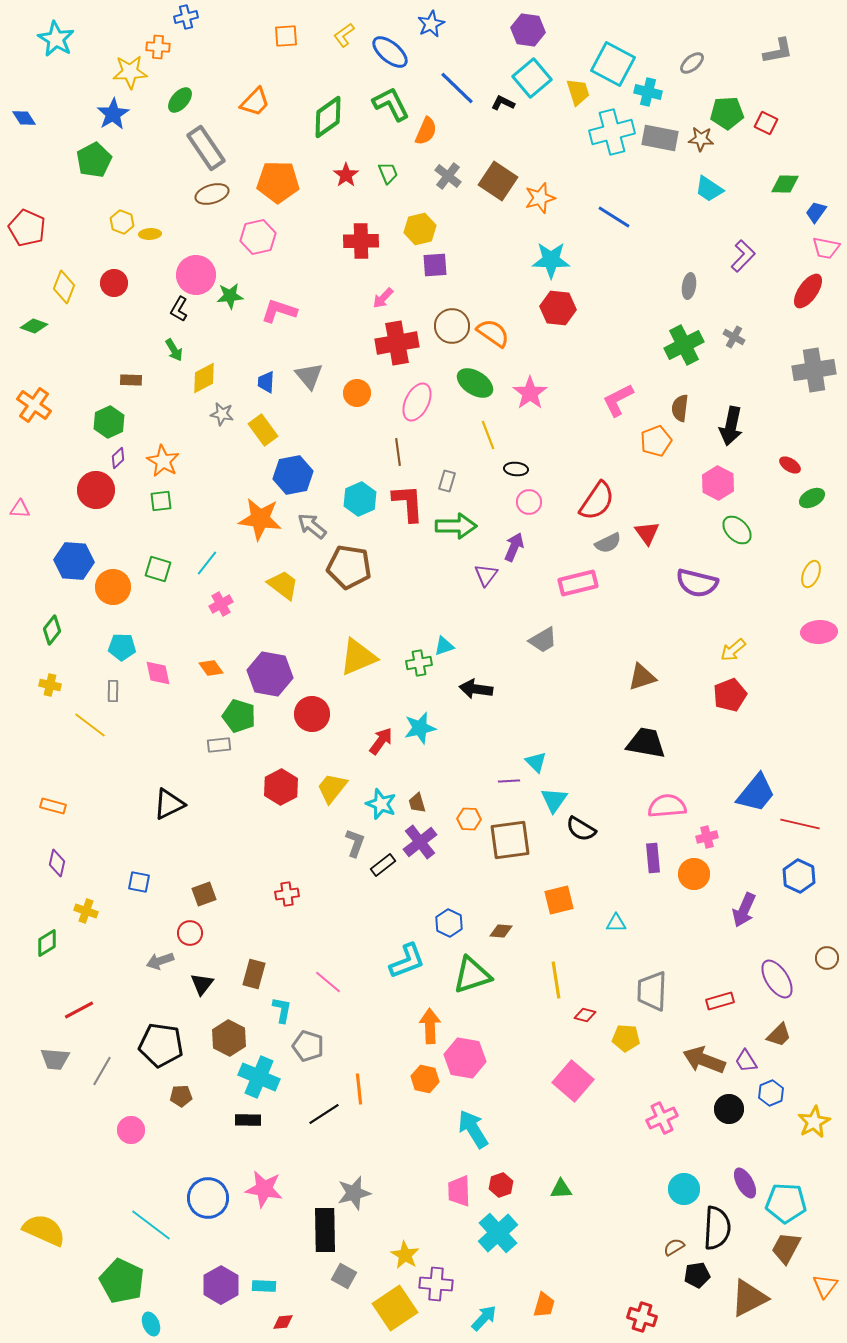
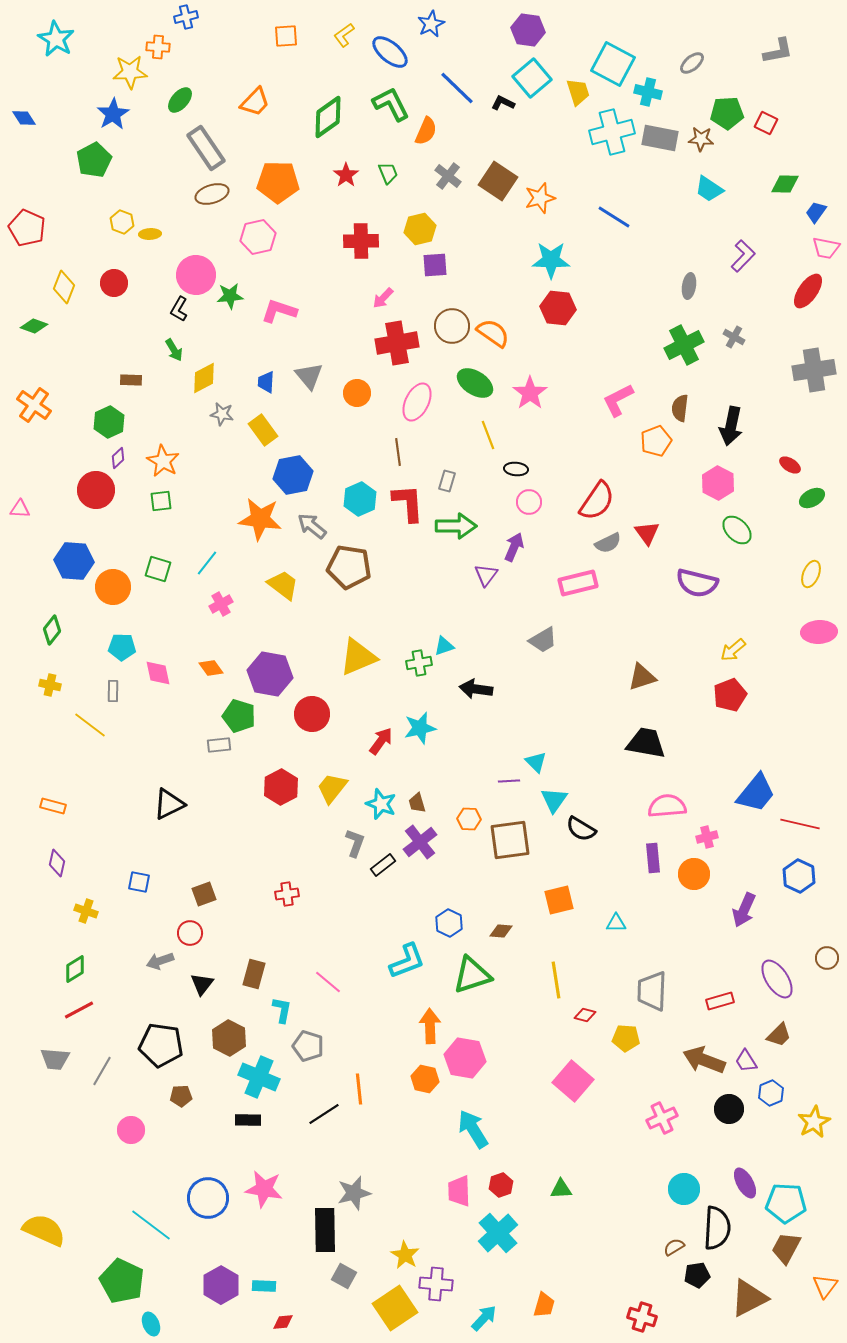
green diamond at (47, 943): moved 28 px right, 26 px down
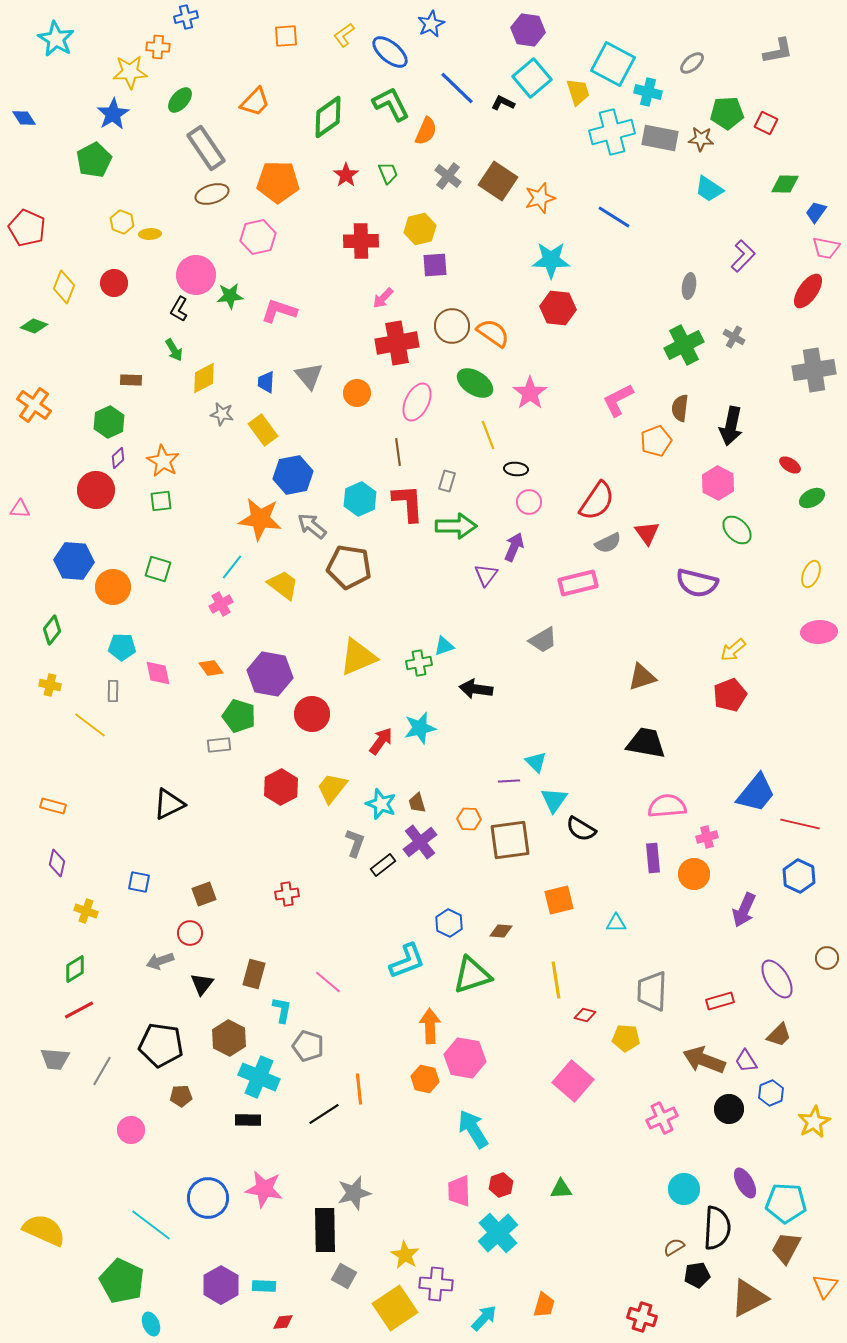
cyan line at (207, 563): moved 25 px right, 4 px down
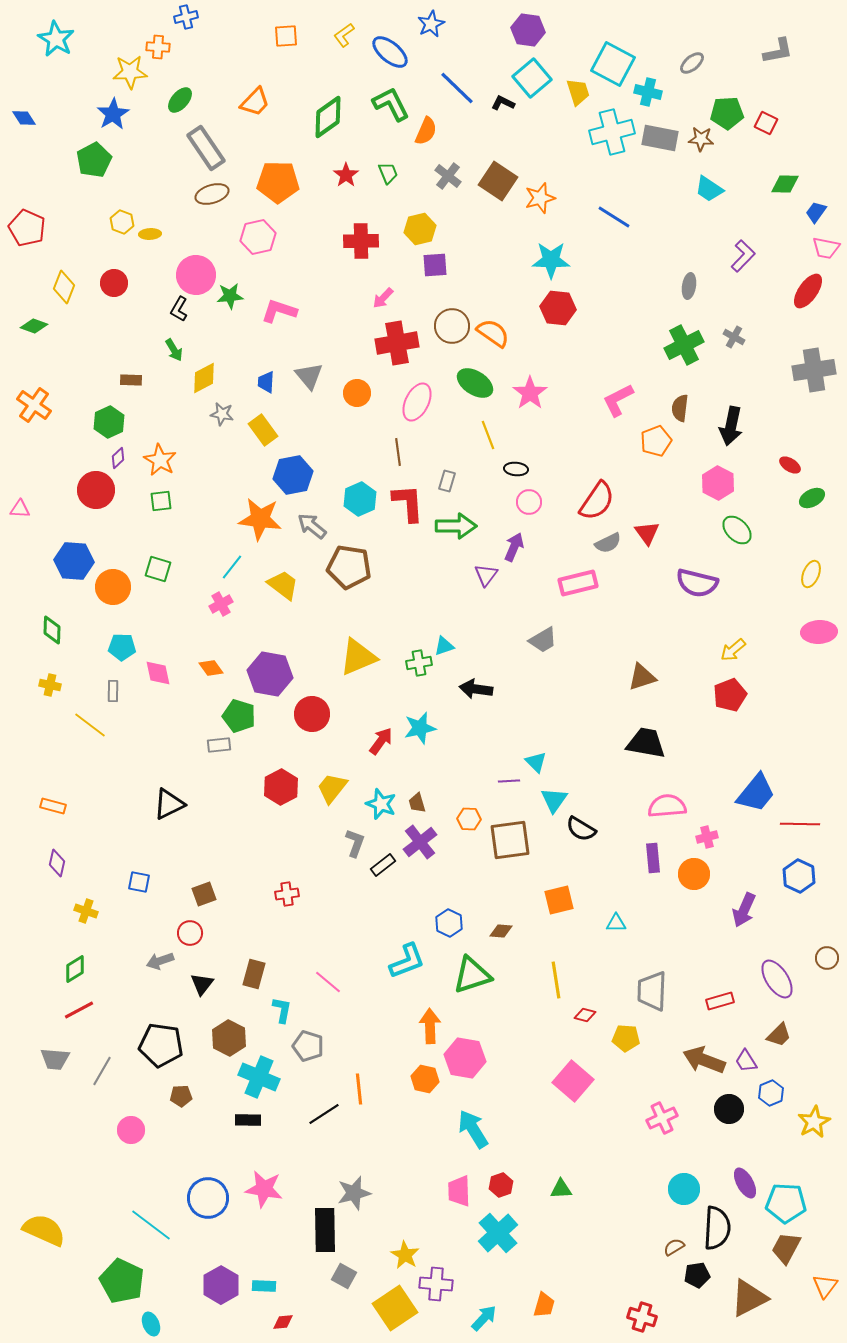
orange star at (163, 461): moved 3 px left, 1 px up
green diamond at (52, 630): rotated 36 degrees counterclockwise
red line at (800, 824): rotated 12 degrees counterclockwise
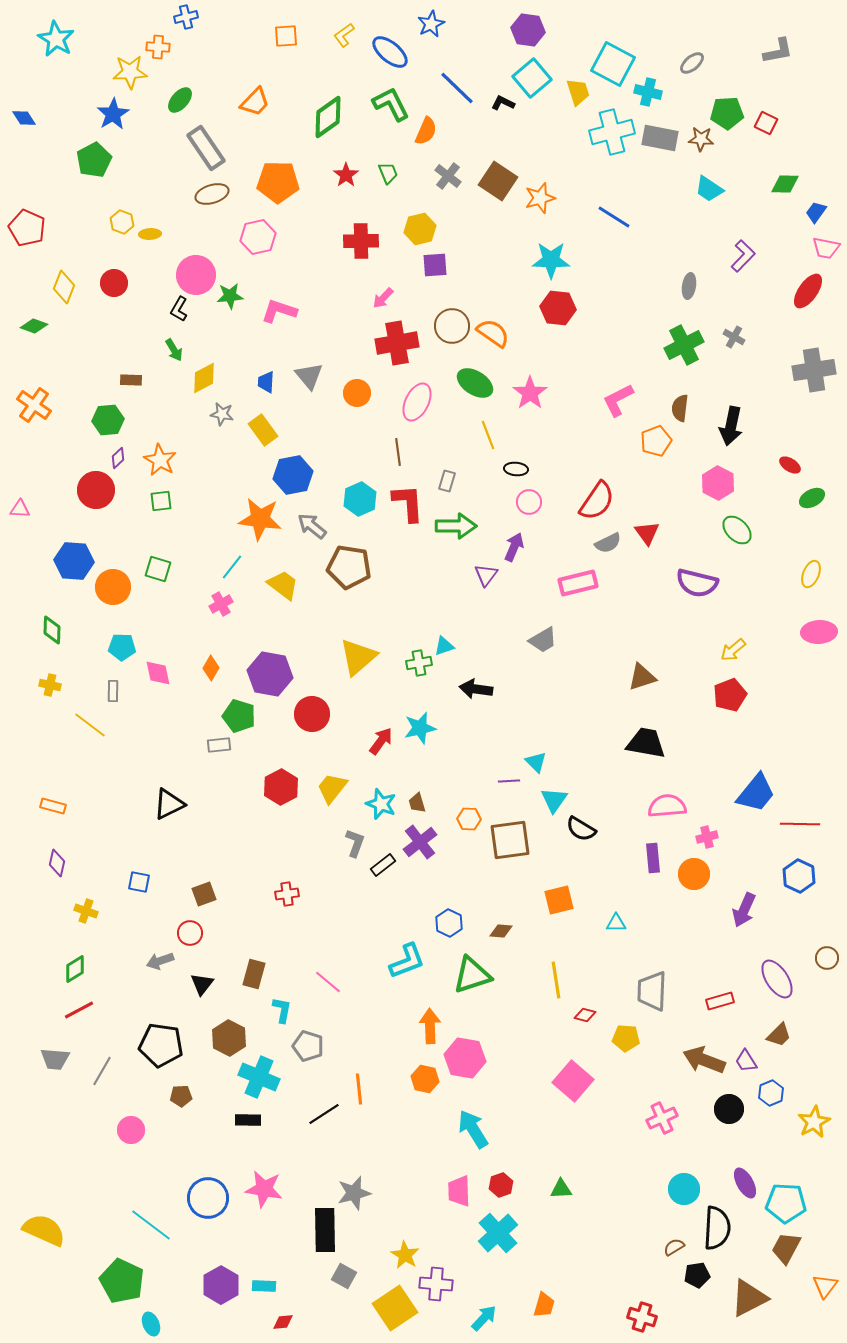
green hexagon at (109, 422): moved 1 px left, 2 px up; rotated 20 degrees clockwise
yellow triangle at (358, 657): rotated 18 degrees counterclockwise
orange diamond at (211, 668): rotated 65 degrees clockwise
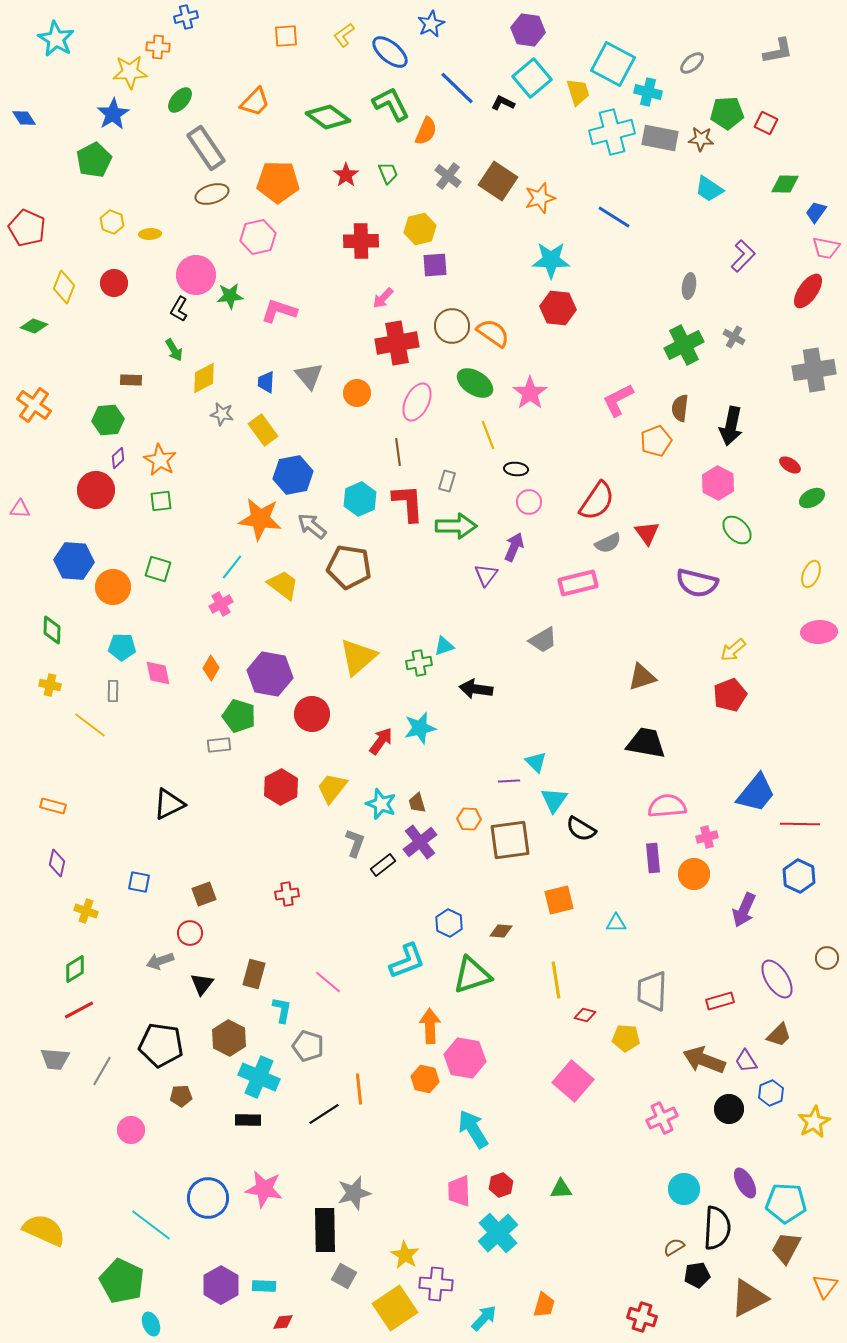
green diamond at (328, 117): rotated 72 degrees clockwise
yellow hexagon at (122, 222): moved 10 px left
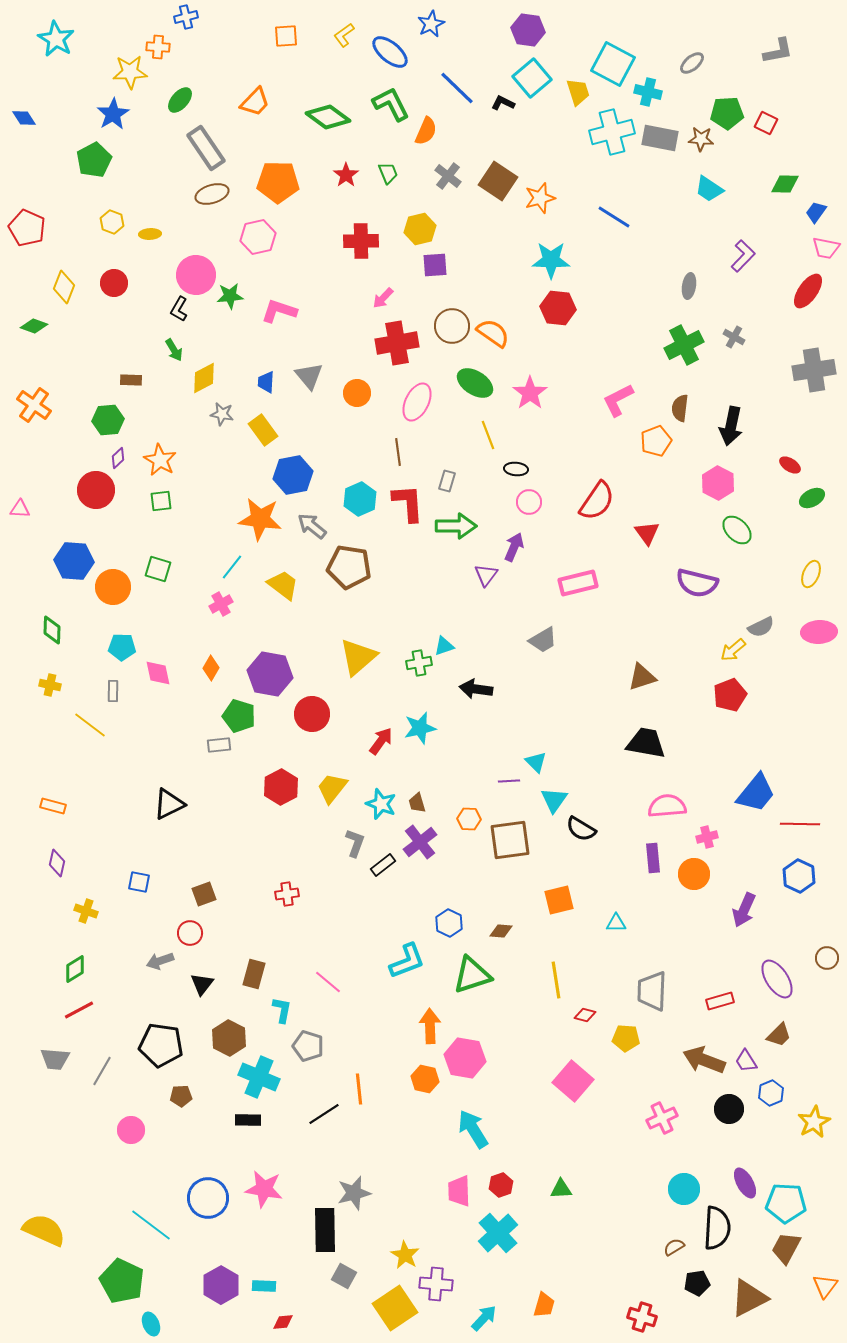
gray semicircle at (608, 543): moved 153 px right, 84 px down
black pentagon at (697, 1275): moved 8 px down
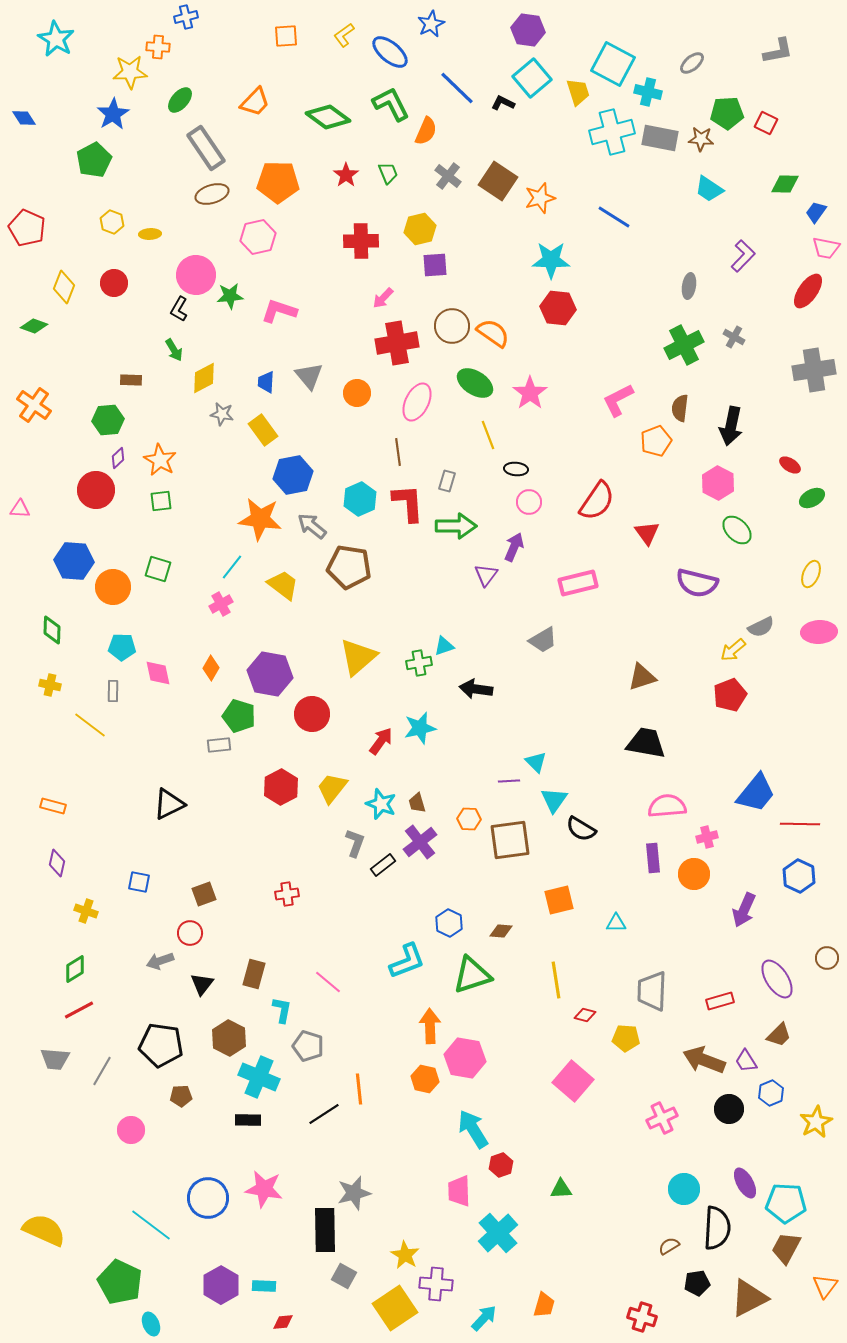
yellow star at (814, 1122): moved 2 px right
red hexagon at (501, 1185): moved 20 px up
brown semicircle at (674, 1247): moved 5 px left, 1 px up
green pentagon at (122, 1281): moved 2 px left, 1 px down
